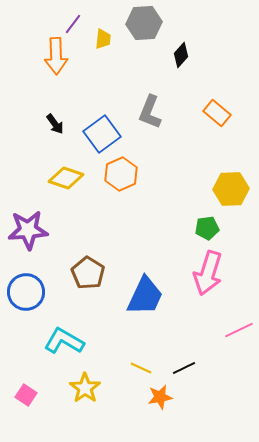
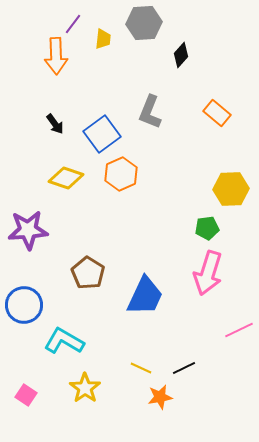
blue circle: moved 2 px left, 13 px down
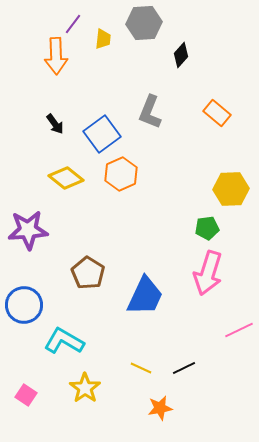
yellow diamond: rotated 20 degrees clockwise
orange star: moved 11 px down
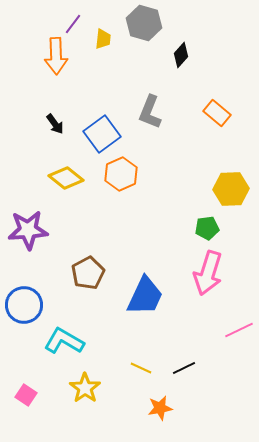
gray hexagon: rotated 20 degrees clockwise
brown pentagon: rotated 12 degrees clockwise
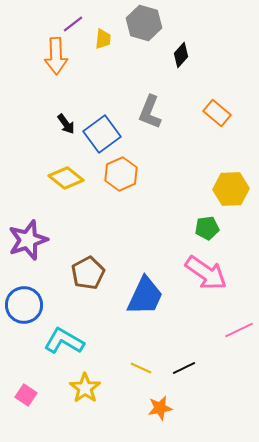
purple line: rotated 15 degrees clockwise
black arrow: moved 11 px right
purple star: moved 10 px down; rotated 15 degrees counterclockwise
pink arrow: moved 2 px left; rotated 72 degrees counterclockwise
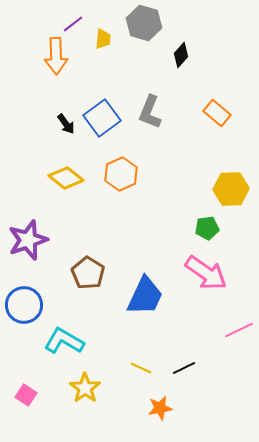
blue square: moved 16 px up
brown pentagon: rotated 12 degrees counterclockwise
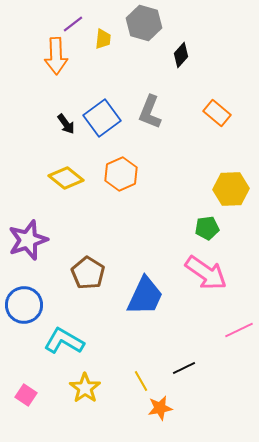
yellow line: moved 13 px down; rotated 35 degrees clockwise
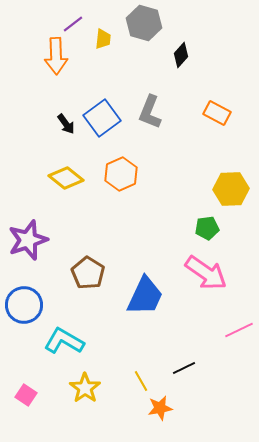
orange rectangle: rotated 12 degrees counterclockwise
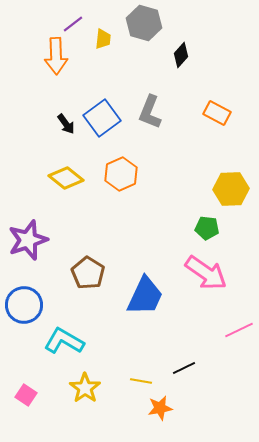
green pentagon: rotated 15 degrees clockwise
yellow line: rotated 50 degrees counterclockwise
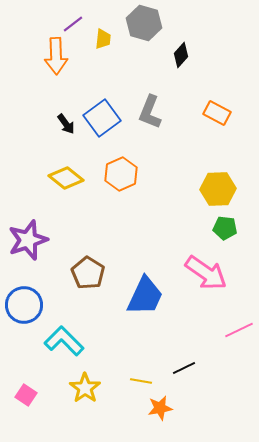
yellow hexagon: moved 13 px left
green pentagon: moved 18 px right
cyan L-shape: rotated 15 degrees clockwise
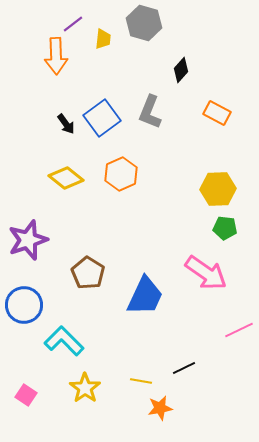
black diamond: moved 15 px down
